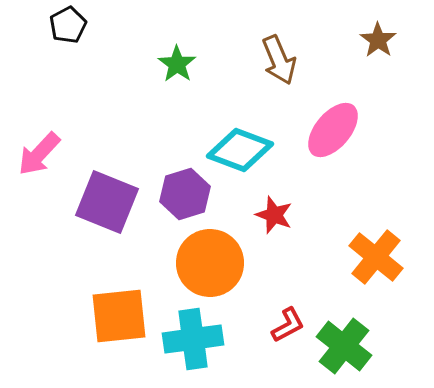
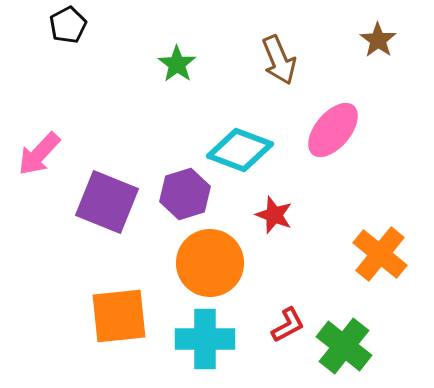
orange cross: moved 4 px right, 3 px up
cyan cross: moved 12 px right; rotated 8 degrees clockwise
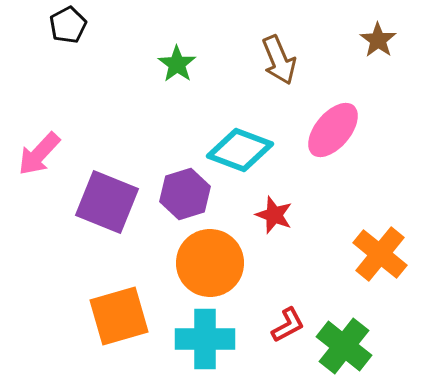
orange square: rotated 10 degrees counterclockwise
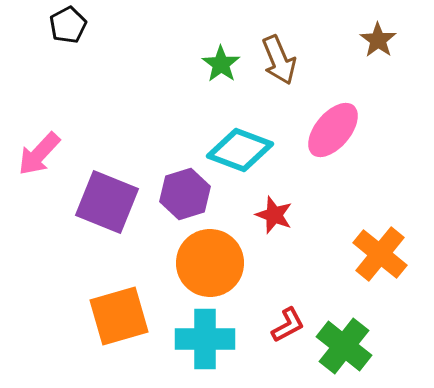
green star: moved 44 px right
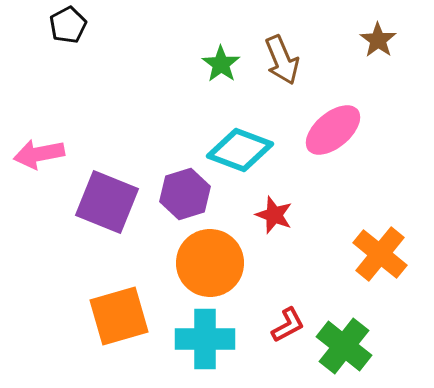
brown arrow: moved 3 px right
pink ellipse: rotated 10 degrees clockwise
pink arrow: rotated 36 degrees clockwise
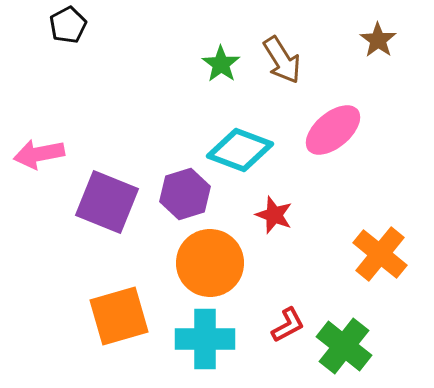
brown arrow: rotated 9 degrees counterclockwise
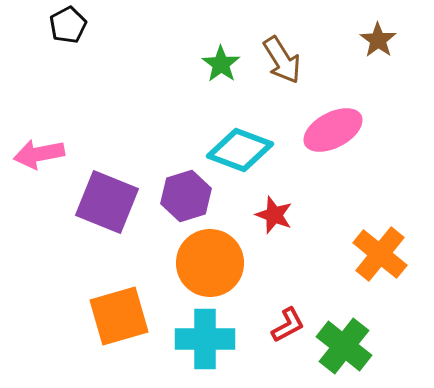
pink ellipse: rotated 12 degrees clockwise
purple hexagon: moved 1 px right, 2 px down
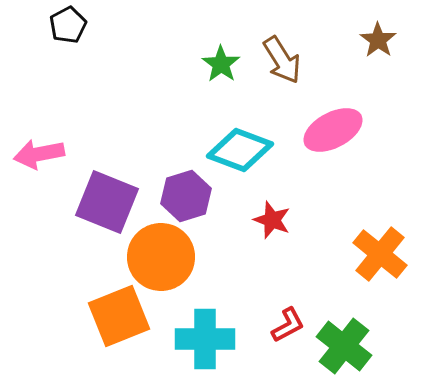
red star: moved 2 px left, 5 px down
orange circle: moved 49 px left, 6 px up
orange square: rotated 6 degrees counterclockwise
